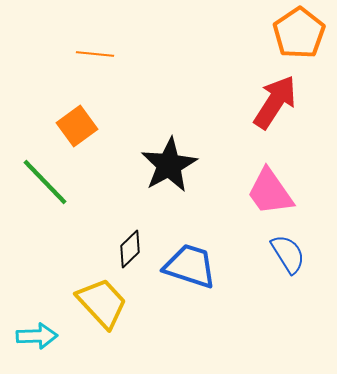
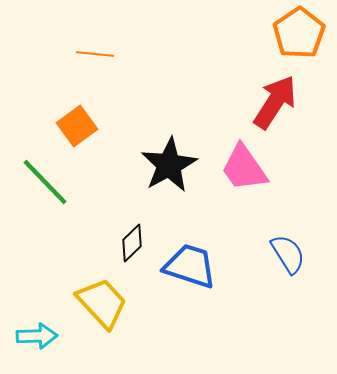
pink trapezoid: moved 26 px left, 24 px up
black diamond: moved 2 px right, 6 px up
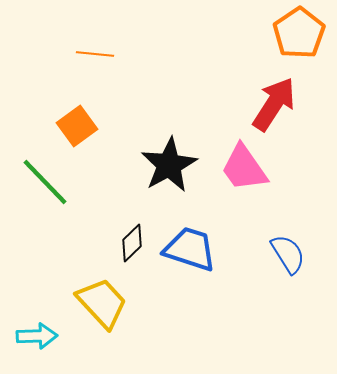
red arrow: moved 1 px left, 2 px down
blue trapezoid: moved 17 px up
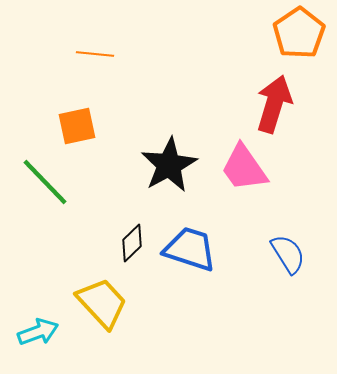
red arrow: rotated 16 degrees counterclockwise
orange square: rotated 24 degrees clockwise
cyan arrow: moved 1 px right, 4 px up; rotated 18 degrees counterclockwise
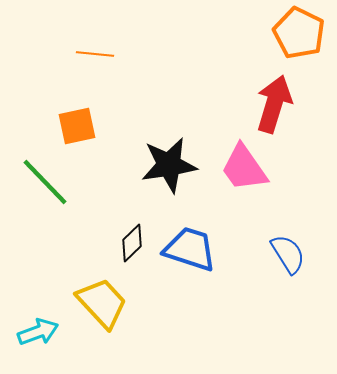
orange pentagon: rotated 12 degrees counterclockwise
black star: rotated 20 degrees clockwise
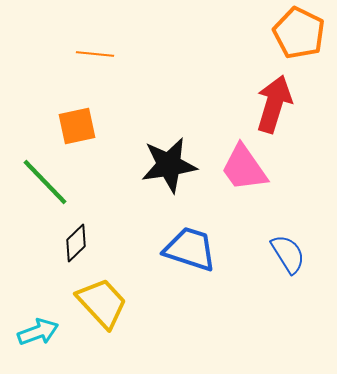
black diamond: moved 56 px left
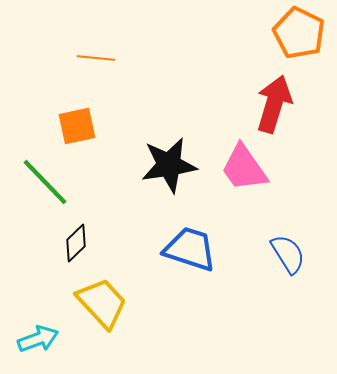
orange line: moved 1 px right, 4 px down
cyan arrow: moved 7 px down
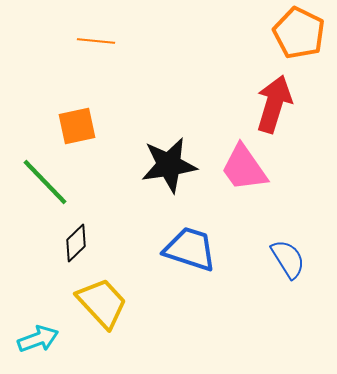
orange line: moved 17 px up
blue semicircle: moved 5 px down
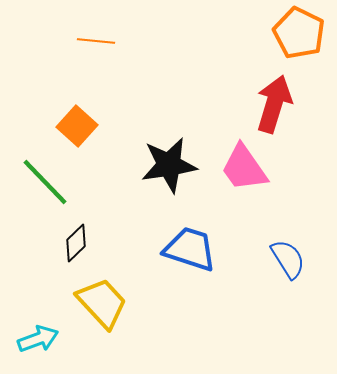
orange square: rotated 36 degrees counterclockwise
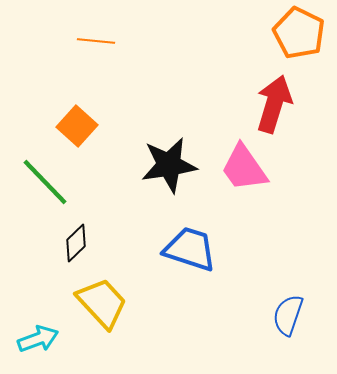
blue semicircle: moved 56 px down; rotated 129 degrees counterclockwise
